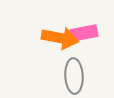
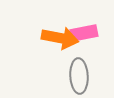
gray ellipse: moved 5 px right
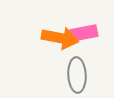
gray ellipse: moved 2 px left, 1 px up
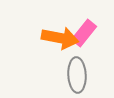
pink rectangle: rotated 40 degrees counterclockwise
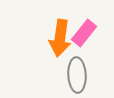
orange arrow: rotated 87 degrees clockwise
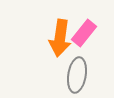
gray ellipse: rotated 12 degrees clockwise
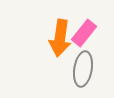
gray ellipse: moved 6 px right, 6 px up
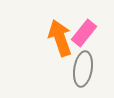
orange arrow: rotated 153 degrees clockwise
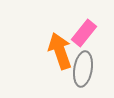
orange arrow: moved 13 px down
